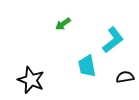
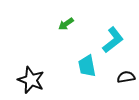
green arrow: moved 3 px right
black semicircle: moved 1 px right
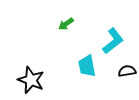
cyan L-shape: moved 1 px down
black semicircle: moved 1 px right, 6 px up
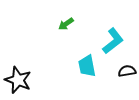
black star: moved 13 px left
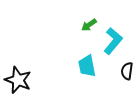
green arrow: moved 23 px right, 1 px down
cyan L-shape: rotated 12 degrees counterclockwise
black semicircle: rotated 72 degrees counterclockwise
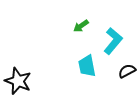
green arrow: moved 8 px left, 1 px down
black semicircle: rotated 54 degrees clockwise
black star: moved 1 px down
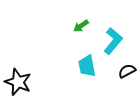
black star: moved 1 px down
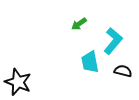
green arrow: moved 2 px left, 2 px up
cyan trapezoid: moved 3 px right, 4 px up
black semicircle: moved 4 px left; rotated 42 degrees clockwise
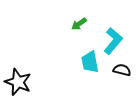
black semicircle: moved 1 px left, 1 px up
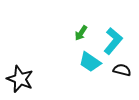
green arrow: moved 2 px right, 9 px down; rotated 21 degrees counterclockwise
cyan trapezoid: rotated 45 degrees counterclockwise
black star: moved 2 px right, 3 px up
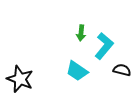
green arrow: rotated 28 degrees counterclockwise
cyan L-shape: moved 9 px left, 5 px down
cyan trapezoid: moved 13 px left, 9 px down
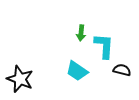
cyan L-shape: rotated 36 degrees counterclockwise
